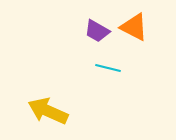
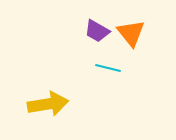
orange triangle: moved 3 px left, 6 px down; rotated 24 degrees clockwise
yellow arrow: moved 7 px up; rotated 147 degrees clockwise
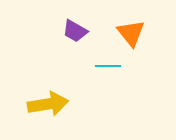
purple trapezoid: moved 22 px left
cyan line: moved 2 px up; rotated 15 degrees counterclockwise
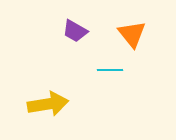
orange triangle: moved 1 px right, 1 px down
cyan line: moved 2 px right, 4 px down
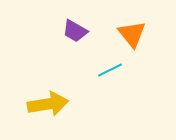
cyan line: rotated 25 degrees counterclockwise
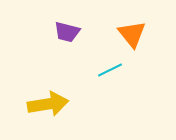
purple trapezoid: moved 8 px left, 1 px down; rotated 16 degrees counterclockwise
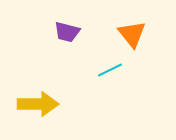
yellow arrow: moved 10 px left; rotated 9 degrees clockwise
